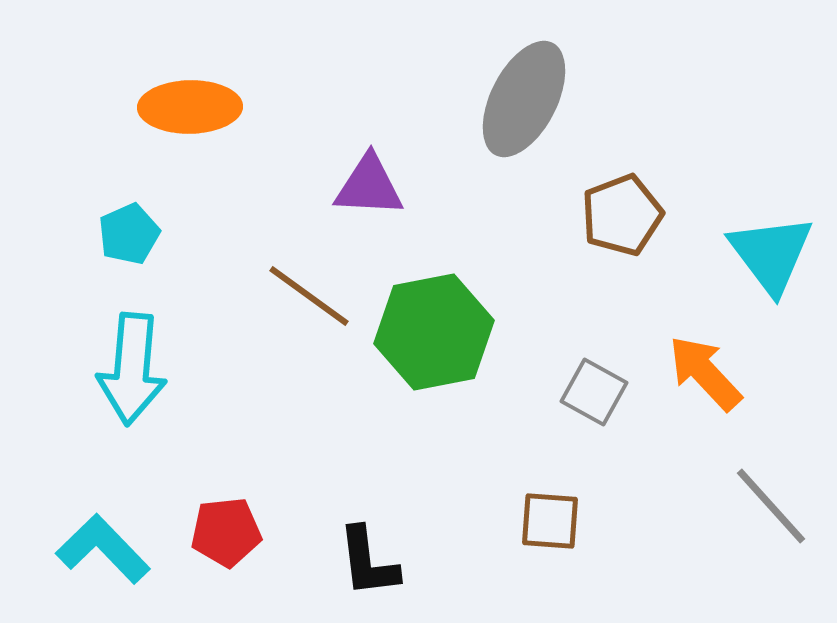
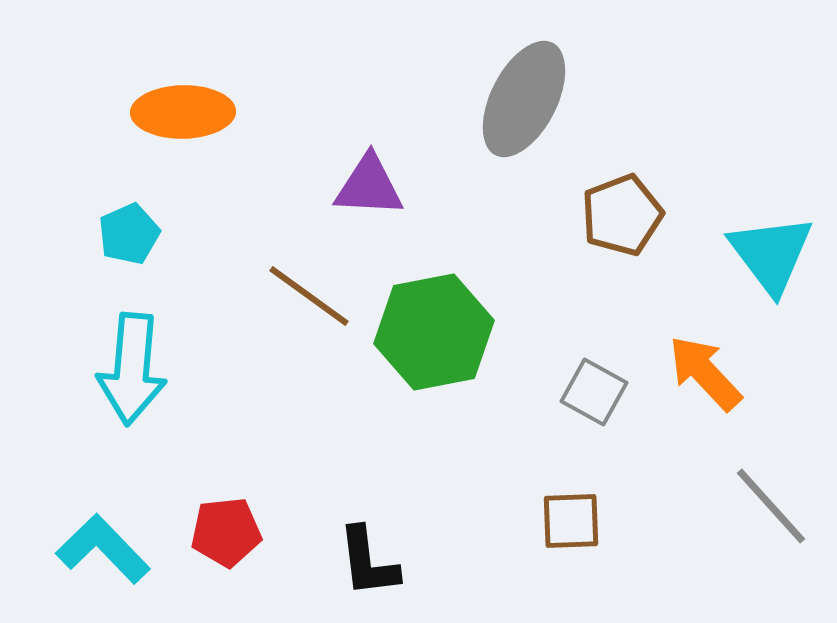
orange ellipse: moved 7 px left, 5 px down
brown square: moved 21 px right; rotated 6 degrees counterclockwise
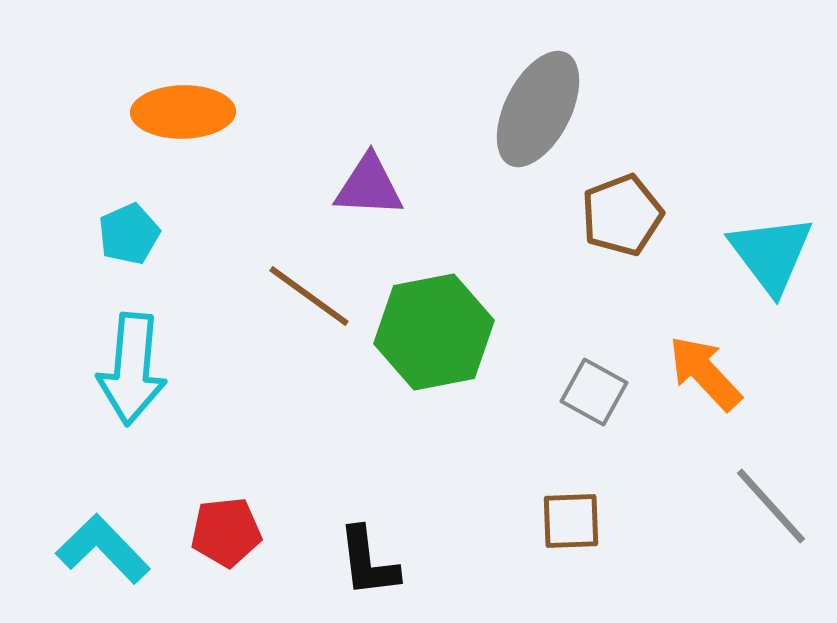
gray ellipse: moved 14 px right, 10 px down
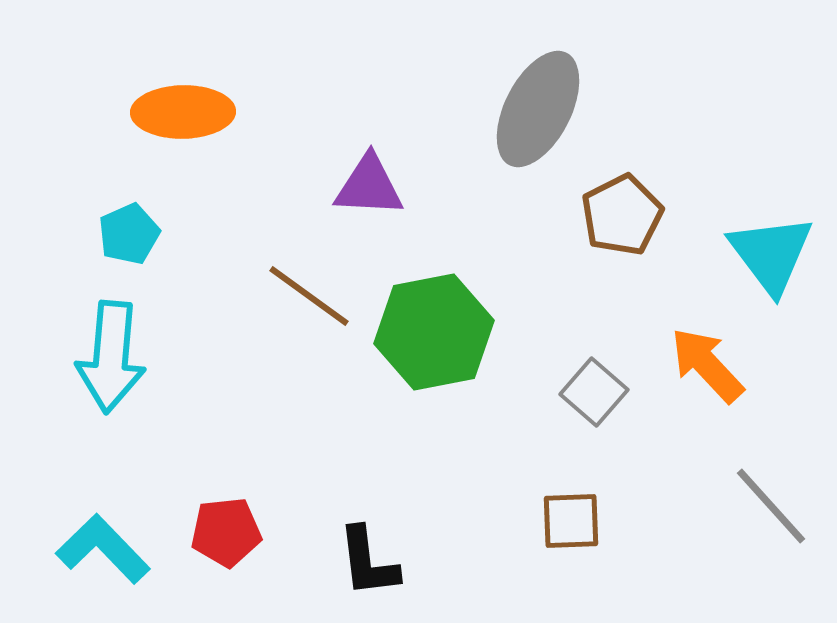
brown pentagon: rotated 6 degrees counterclockwise
cyan arrow: moved 21 px left, 12 px up
orange arrow: moved 2 px right, 8 px up
gray square: rotated 12 degrees clockwise
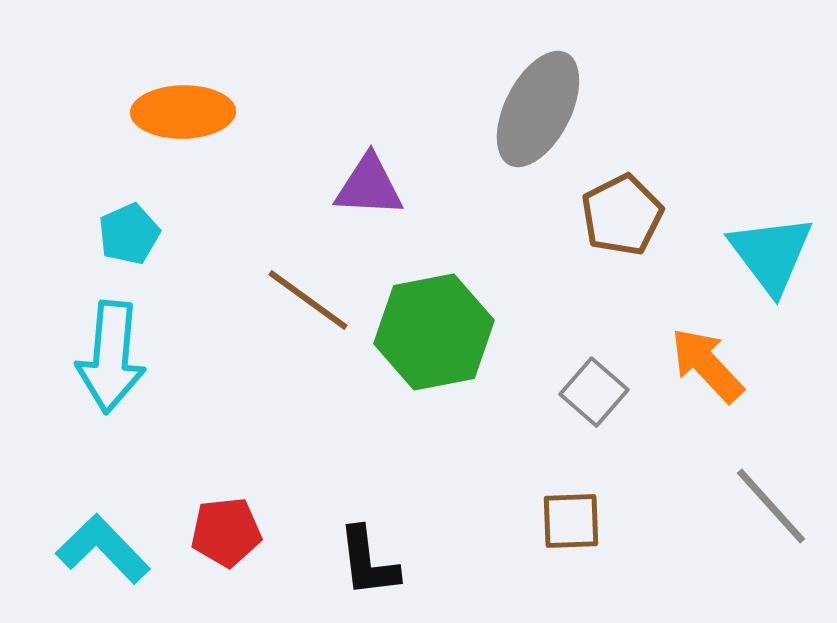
brown line: moved 1 px left, 4 px down
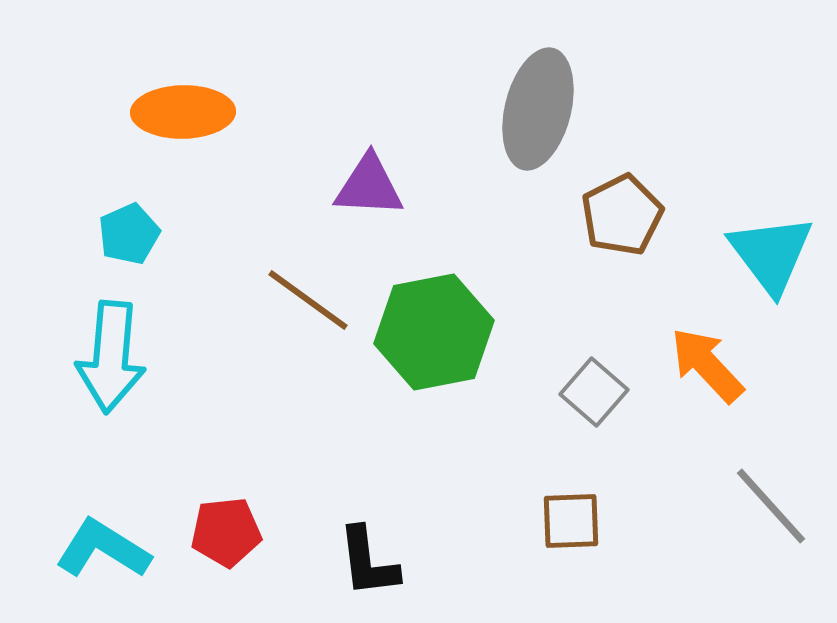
gray ellipse: rotated 13 degrees counterclockwise
cyan L-shape: rotated 14 degrees counterclockwise
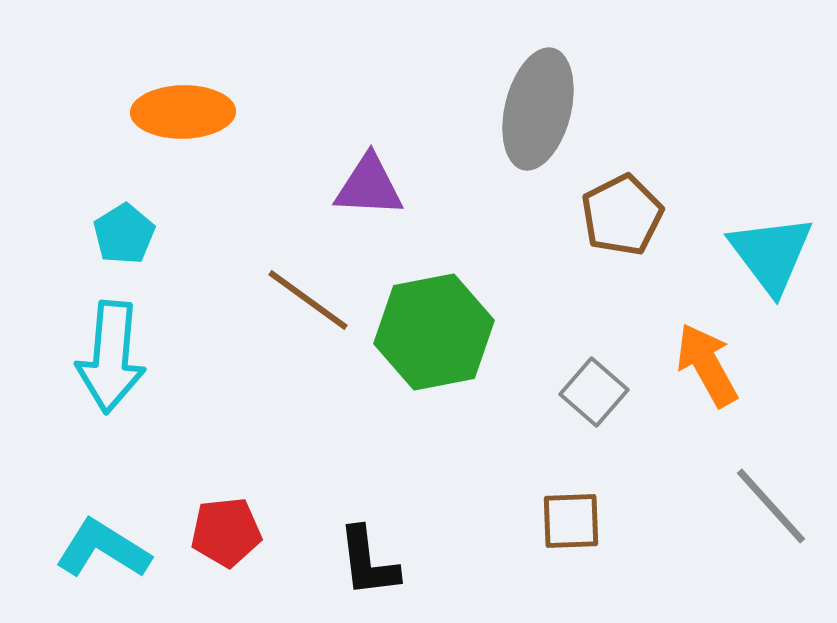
cyan pentagon: moved 5 px left; rotated 8 degrees counterclockwise
orange arrow: rotated 14 degrees clockwise
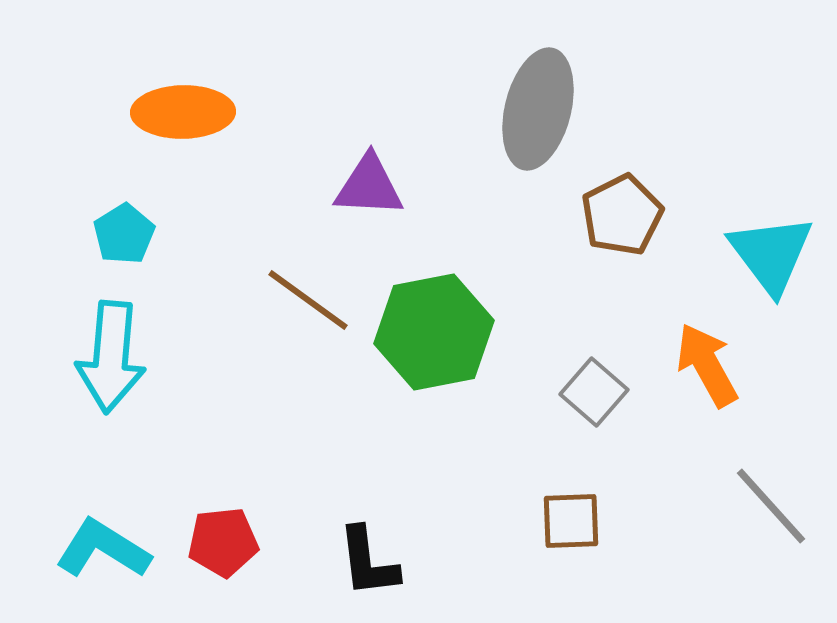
red pentagon: moved 3 px left, 10 px down
